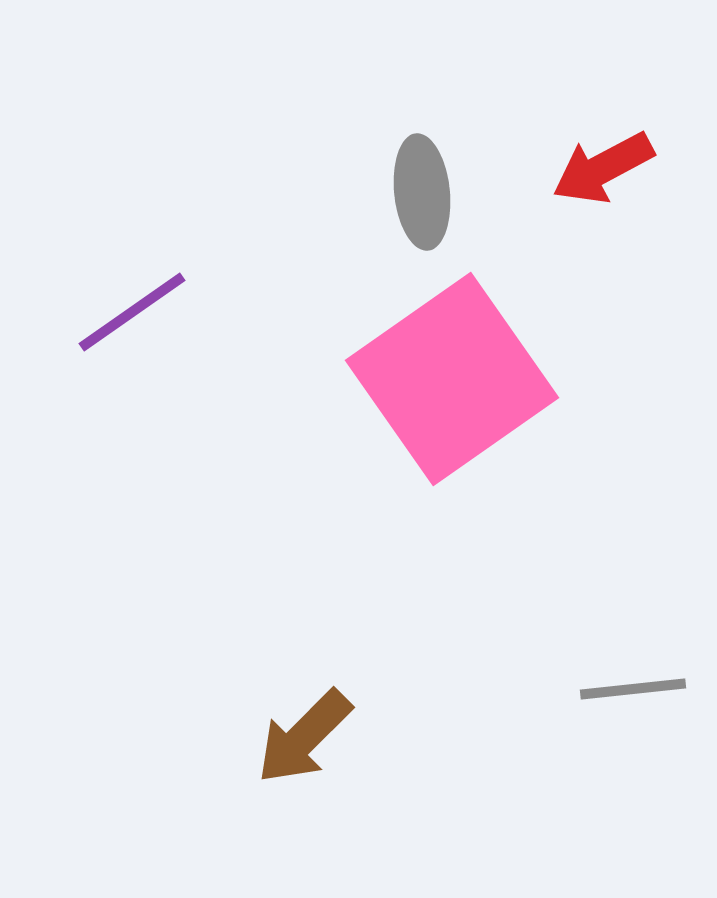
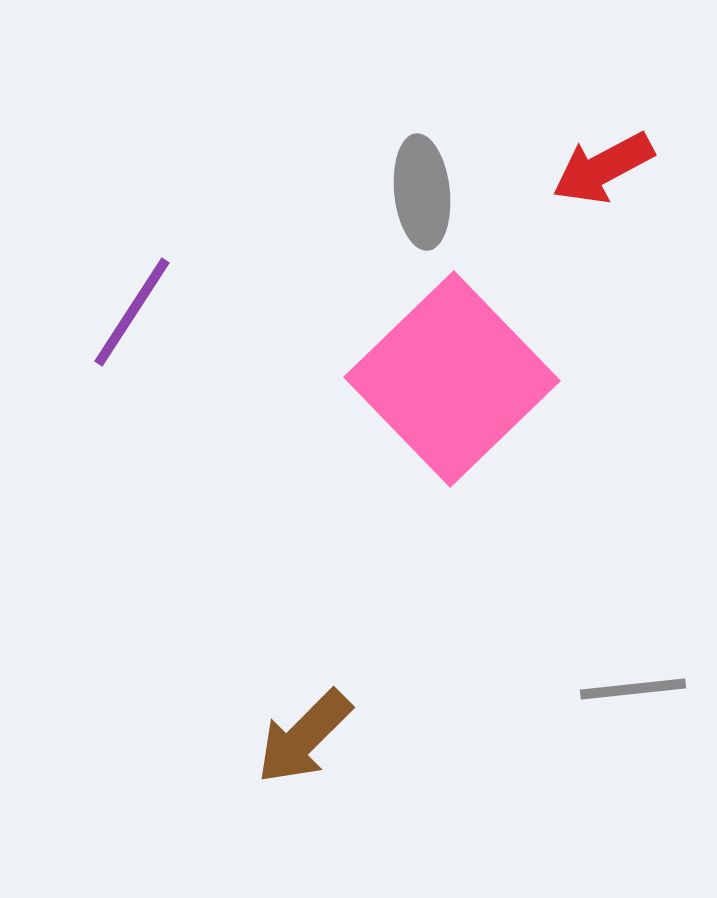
purple line: rotated 22 degrees counterclockwise
pink square: rotated 9 degrees counterclockwise
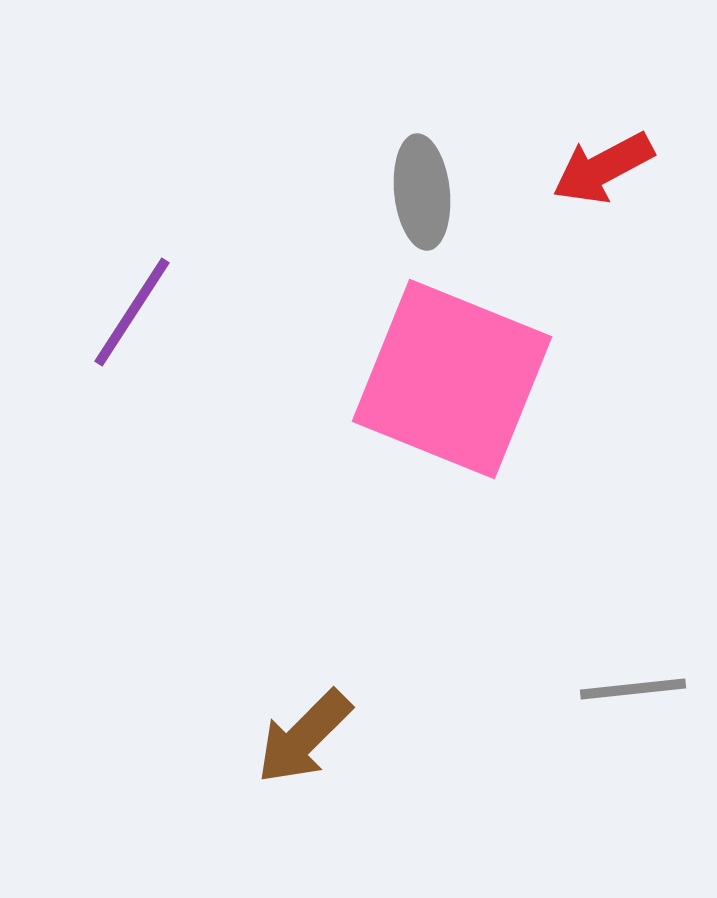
pink square: rotated 24 degrees counterclockwise
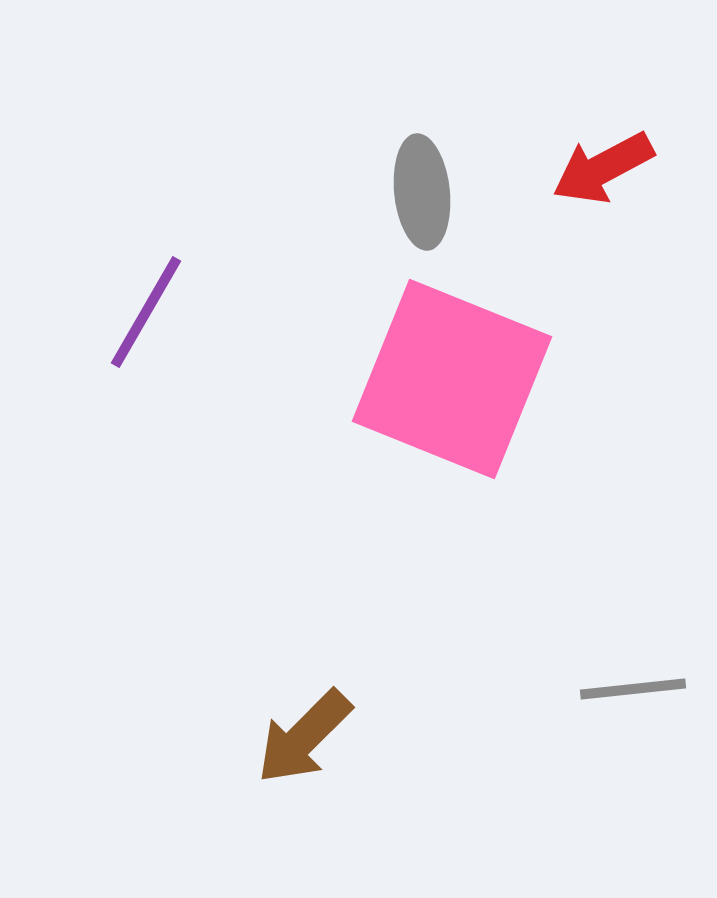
purple line: moved 14 px right; rotated 3 degrees counterclockwise
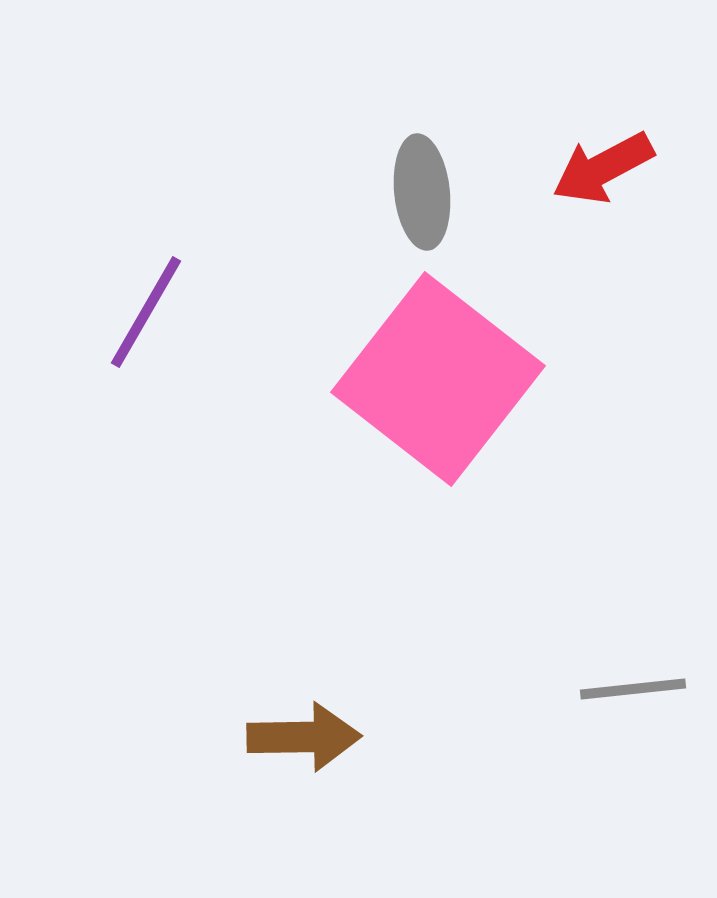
pink square: moved 14 px left; rotated 16 degrees clockwise
brown arrow: rotated 136 degrees counterclockwise
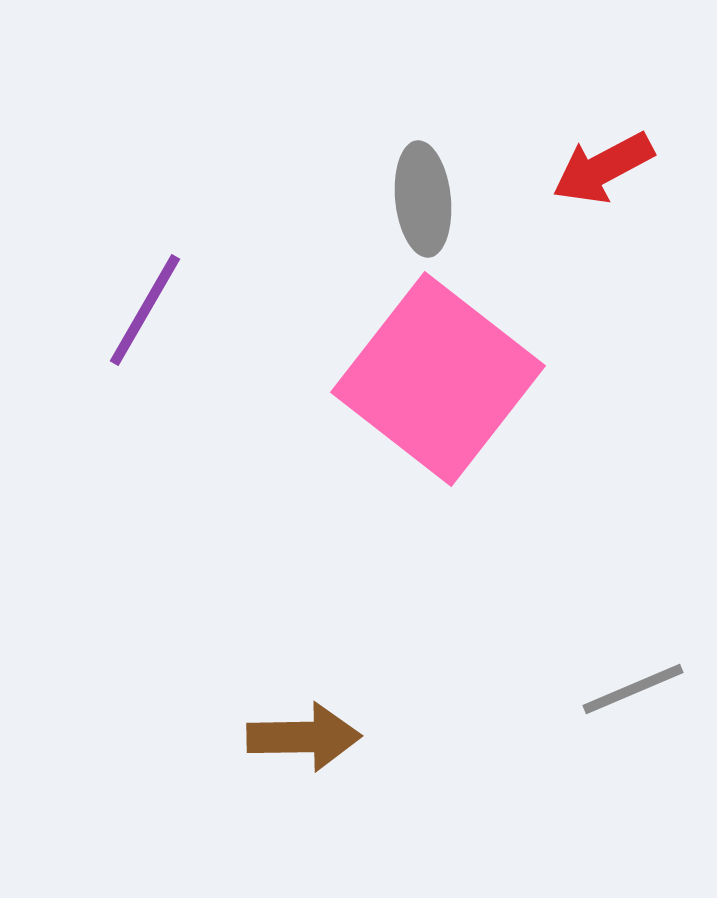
gray ellipse: moved 1 px right, 7 px down
purple line: moved 1 px left, 2 px up
gray line: rotated 17 degrees counterclockwise
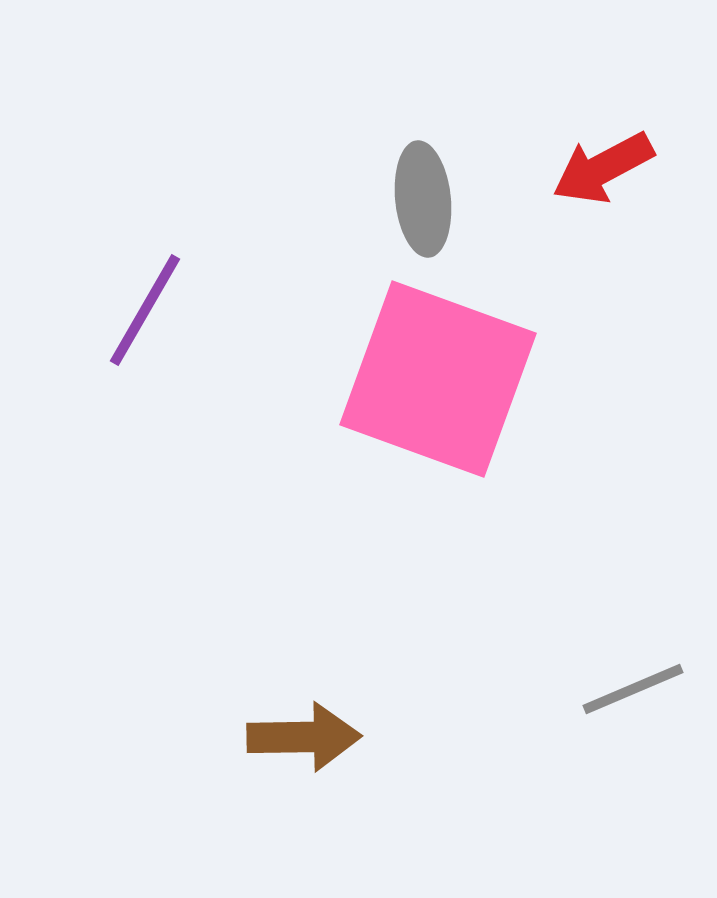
pink square: rotated 18 degrees counterclockwise
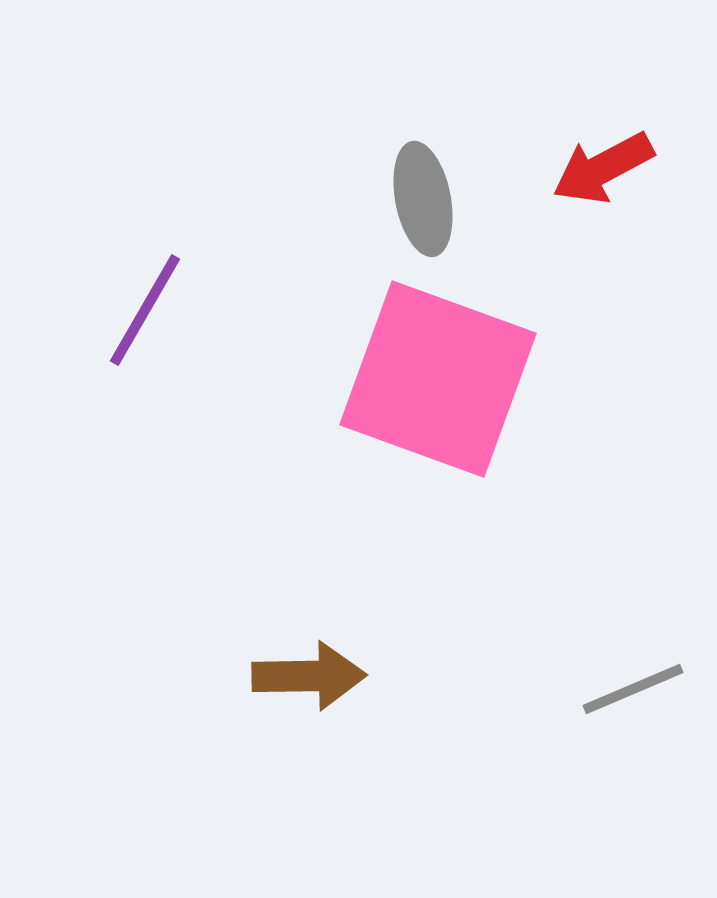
gray ellipse: rotated 5 degrees counterclockwise
brown arrow: moved 5 px right, 61 px up
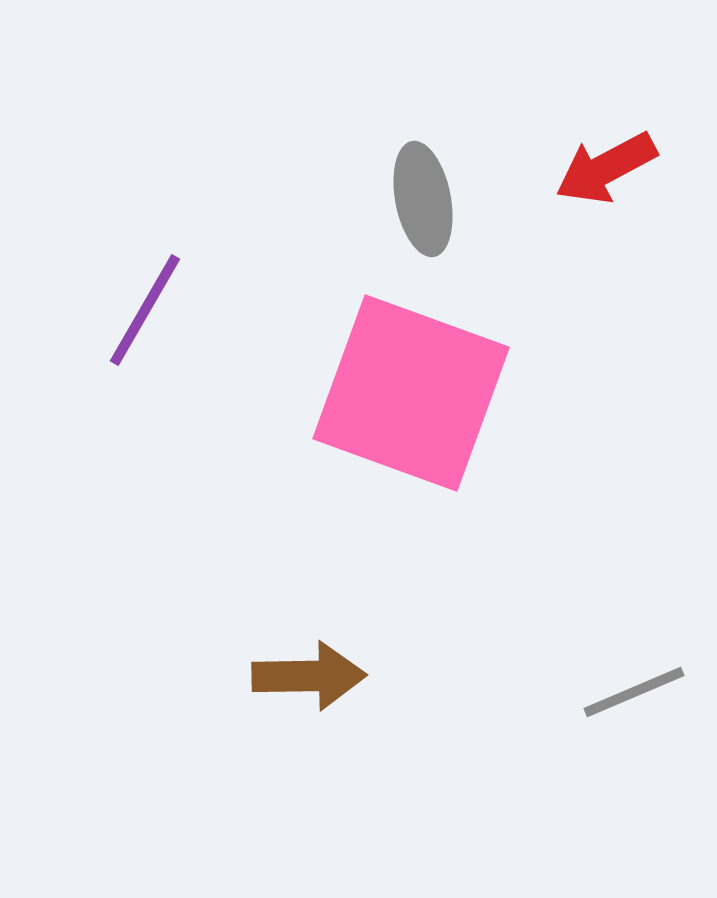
red arrow: moved 3 px right
pink square: moved 27 px left, 14 px down
gray line: moved 1 px right, 3 px down
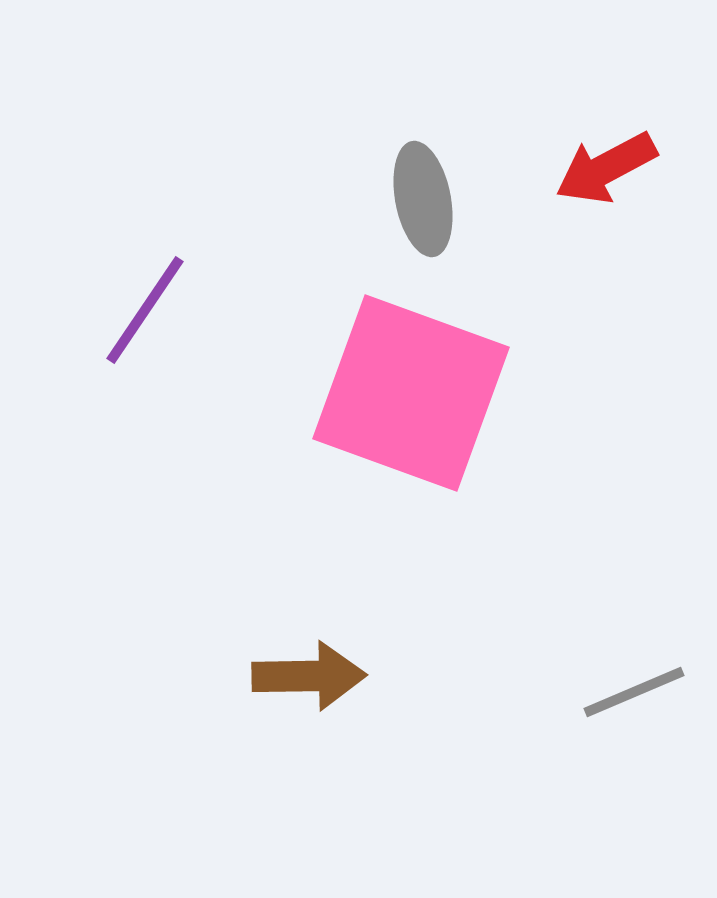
purple line: rotated 4 degrees clockwise
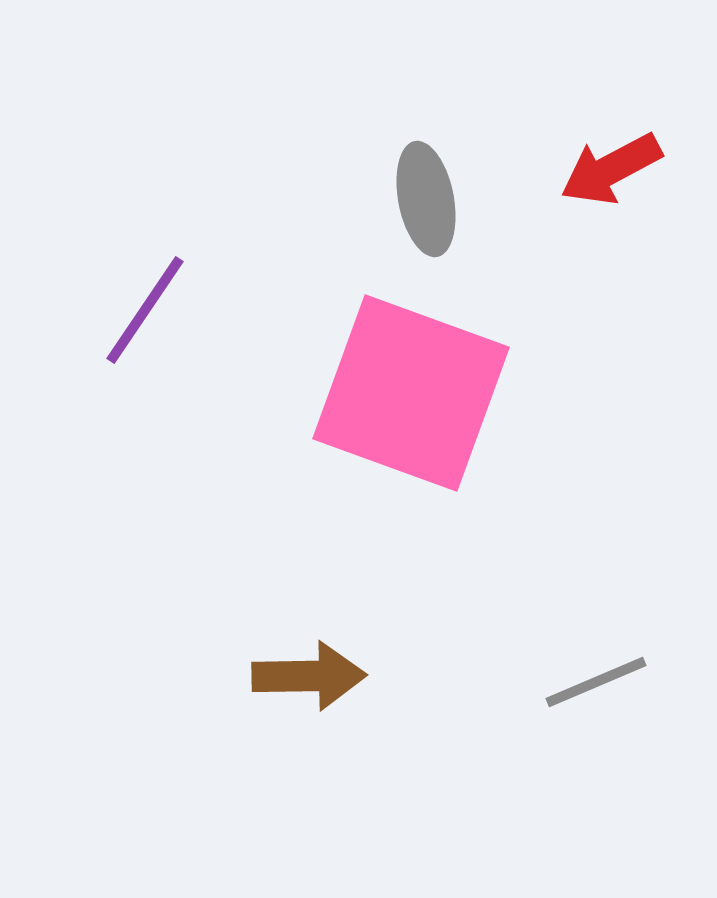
red arrow: moved 5 px right, 1 px down
gray ellipse: moved 3 px right
gray line: moved 38 px left, 10 px up
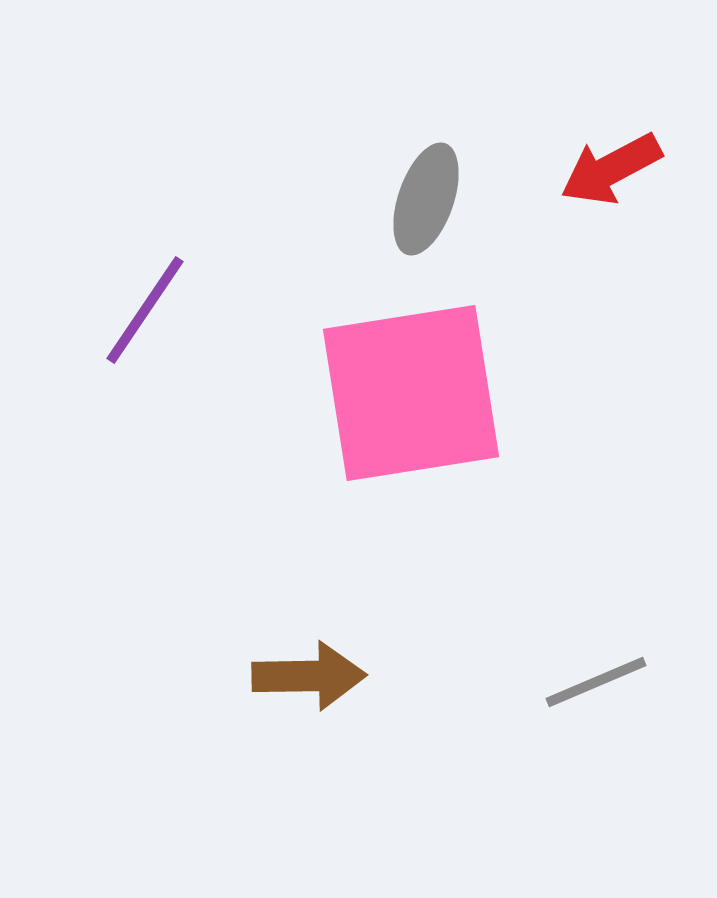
gray ellipse: rotated 30 degrees clockwise
pink square: rotated 29 degrees counterclockwise
